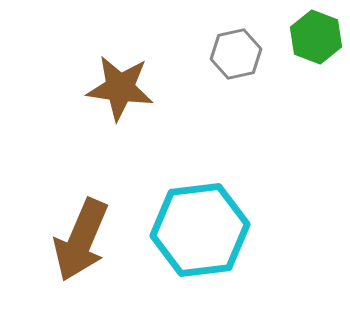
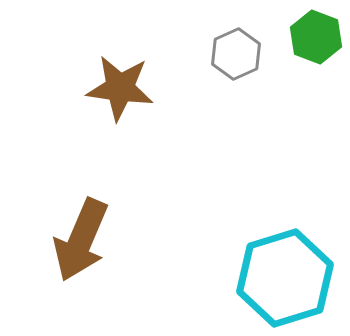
gray hexagon: rotated 12 degrees counterclockwise
cyan hexagon: moved 85 px right, 48 px down; rotated 10 degrees counterclockwise
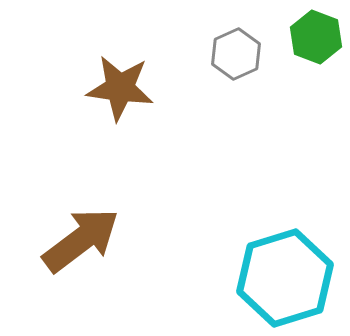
brown arrow: rotated 150 degrees counterclockwise
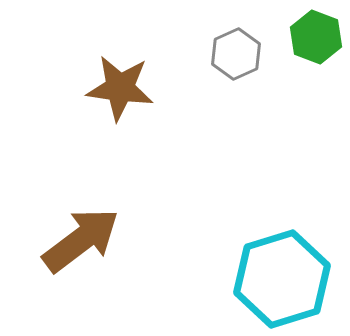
cyan hexagon: moved 3 px left, 1 px down
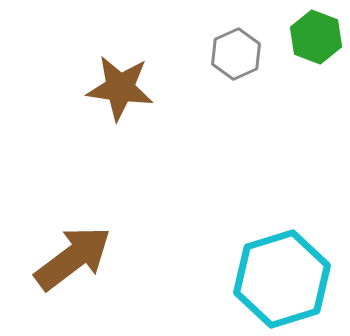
brown arrow: moved 8 px left, 18 px down
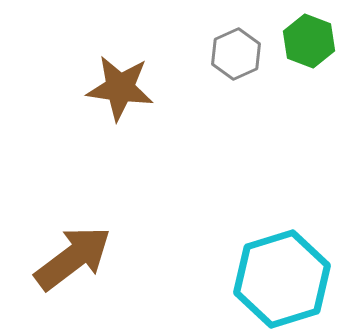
green hexagon: moved 7 px left, 4 px down
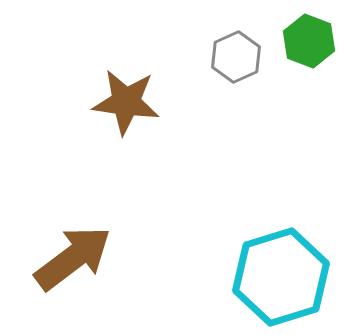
gray hexagon: moved 3 px down
brown star: moved 6 px right, 14 px down
cyan hexagon: moved 1 px left, 2 px up
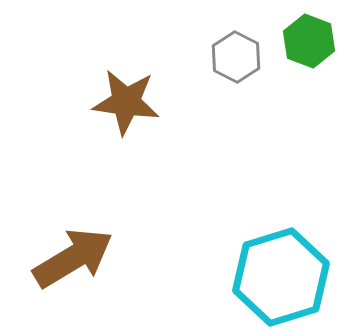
gray hexagon: rotated 9 degrees counterclockwise
brown arrow: rotated 6 degrees clockwise
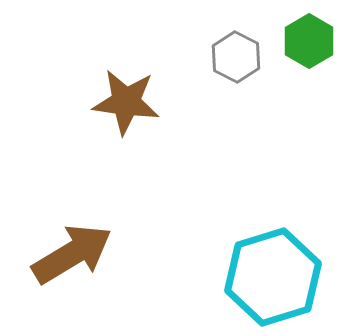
green hexagon: rotated 9 degrees clockwise
brown arrow: moved 1 px left, 4 px up
cyan hexagon: moved 8 px left
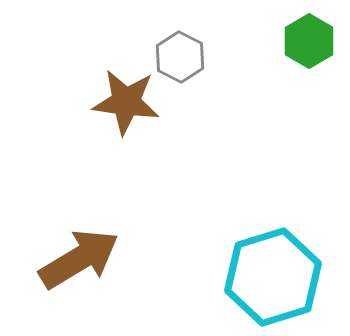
gray hexagon: moved 56 px left
brown arrow: moved 7 px right, 5 px down
